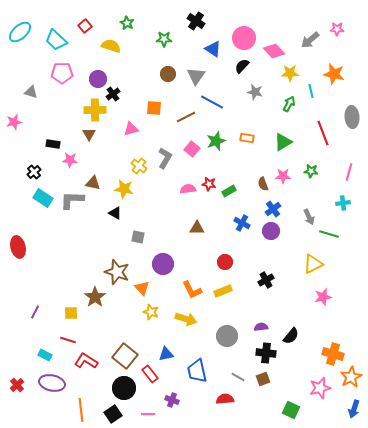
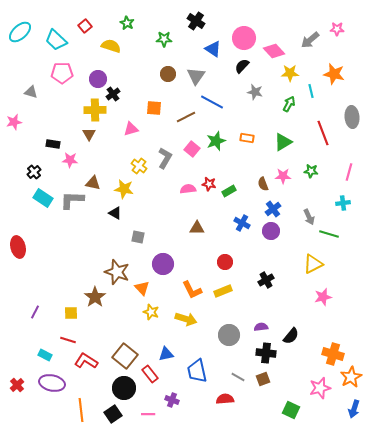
gray circle at (227, 336): moved 2 px right, 1 px up
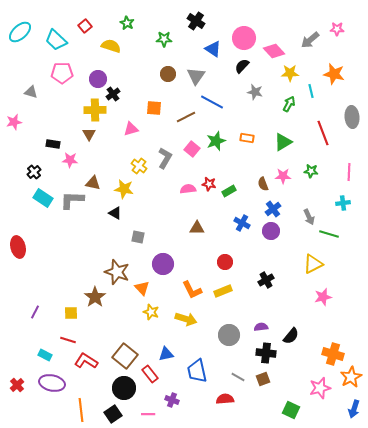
pink line at (349, 172): rotated 12 degrees counterclockwise
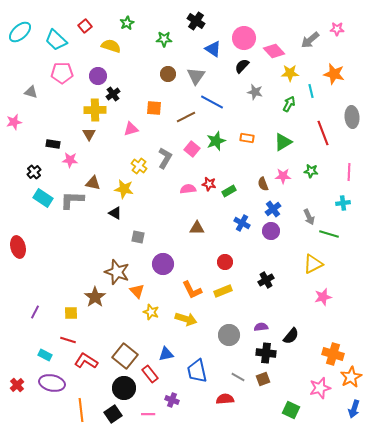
green star at (127, 23): rotated 16 degrees clockwise
purple circle at (98, 79): moved 3 px up
orange triangle at (142, 288): moved 5 px left, 3 px down
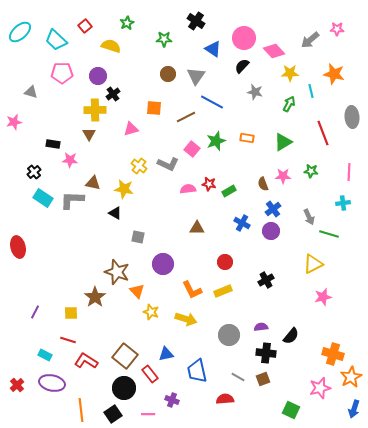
gray L-shape at (165, 158): moved 3 px right, 6 px down; rotated 85 degrees clockwise
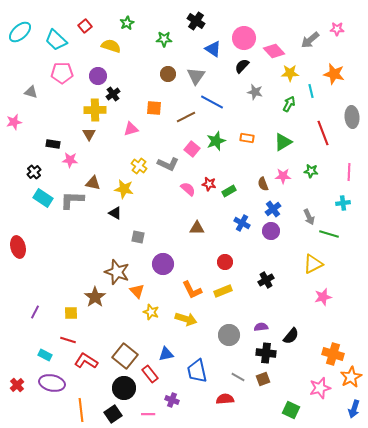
pink semicircle at (188, 189): rotated 49 degrees clockwise
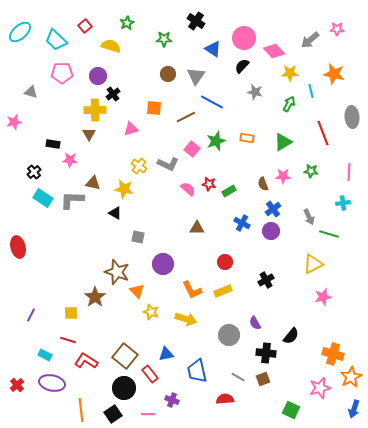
purple line at (35, 312): moved 4 px left, 3 px down
purple semicircle at (261, 327): moved 6 px left, 4 px up; rotated 112 degrees counterclockwise
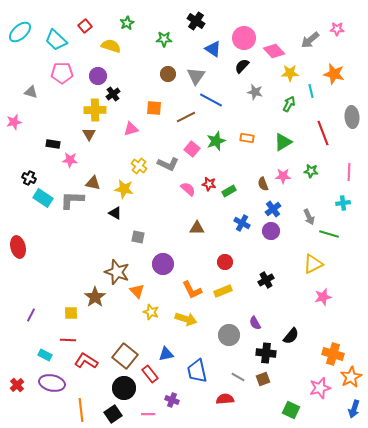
blue line at (212, 102): moved 1 px left, 2 px up
black cross at (34, 172): moved 5 px left, 6 px down; rotated 24 degrees counterclockwise
red line at (68, 340): rotated 14 degrees counterclockwise
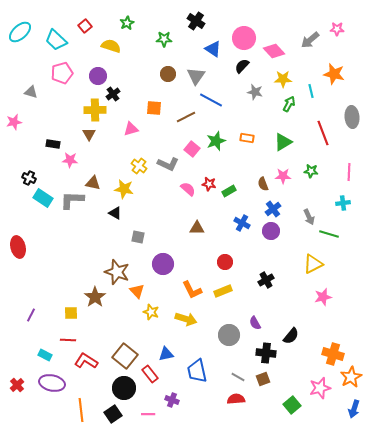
pink pentagon at (62, 73): rotated 15 degrees counterclockwise
yellow star at (290, 73): moved 7 px left, 6 px down
red semicircle at (225, 399): moved 11 px right
green square at (291, 410): moved 1 px right, 5 px up; rotated 24 degrees clockwise
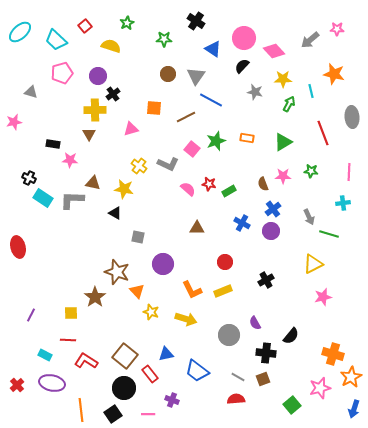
blue trapezoid at (197, 371): rotated 40 degrees counterclockwise
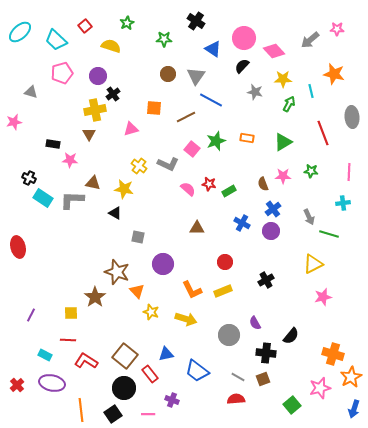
yellow cross at (95, 110): rotated 10 degrees counterclockwise
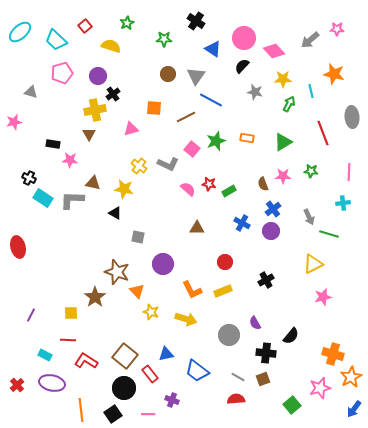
blue arrow at (354, 409): rotated 18 degrees clockwise
